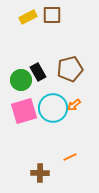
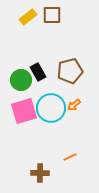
yellow rectangle: rotated 12 degrees counterclockwise
brown pentagon: moved 2 px down
cyan circle: moved 2 px left
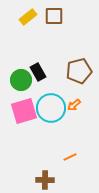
brown square: moved 2 px right, 1 px down
brown pentagon: moved 9 px right
brown cross: moved 5 px right, 7 px down
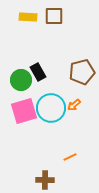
yellow rectangle: rotated 42 degrees clockwise
brown pentagon: moved 3 px right, 1 px down
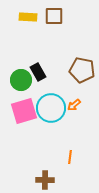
brown pentagon: moved 2 px up; rotated 25 degrees clockwise
orange line: rotated 56 degrees counterclockwise
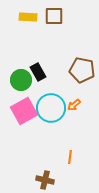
pink square: rotated 12 degrees counterclockwise
brown cross: rotated 12 degrees clockwise
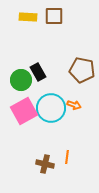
orange arrow: rotated 120 degrees counterclockwise
orange line: moved 3 px left
brown cross: moved 16 px up
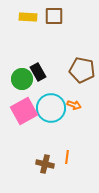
green circle: moved 1 px right, 1 px up
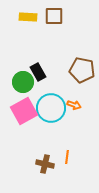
green circle: moved 1 px right, 3 px down
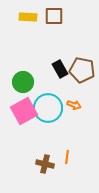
black rectangle: moved 22 px right, 3 px up
cyan circle: moved 3 px left
